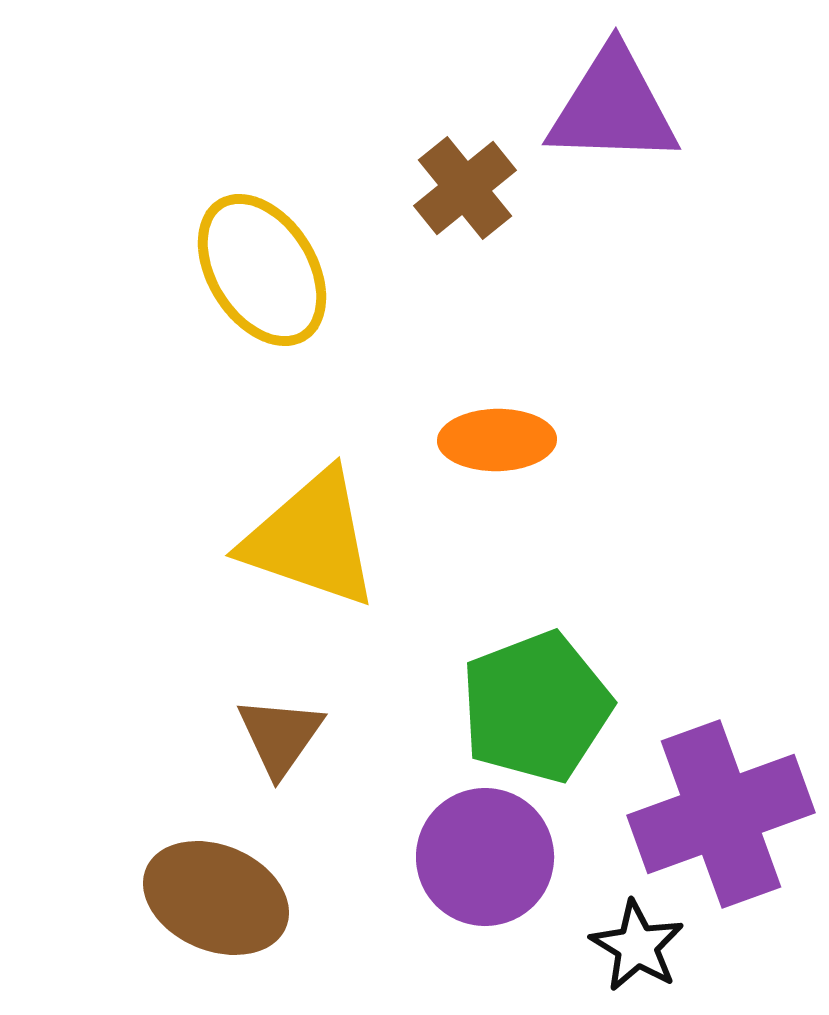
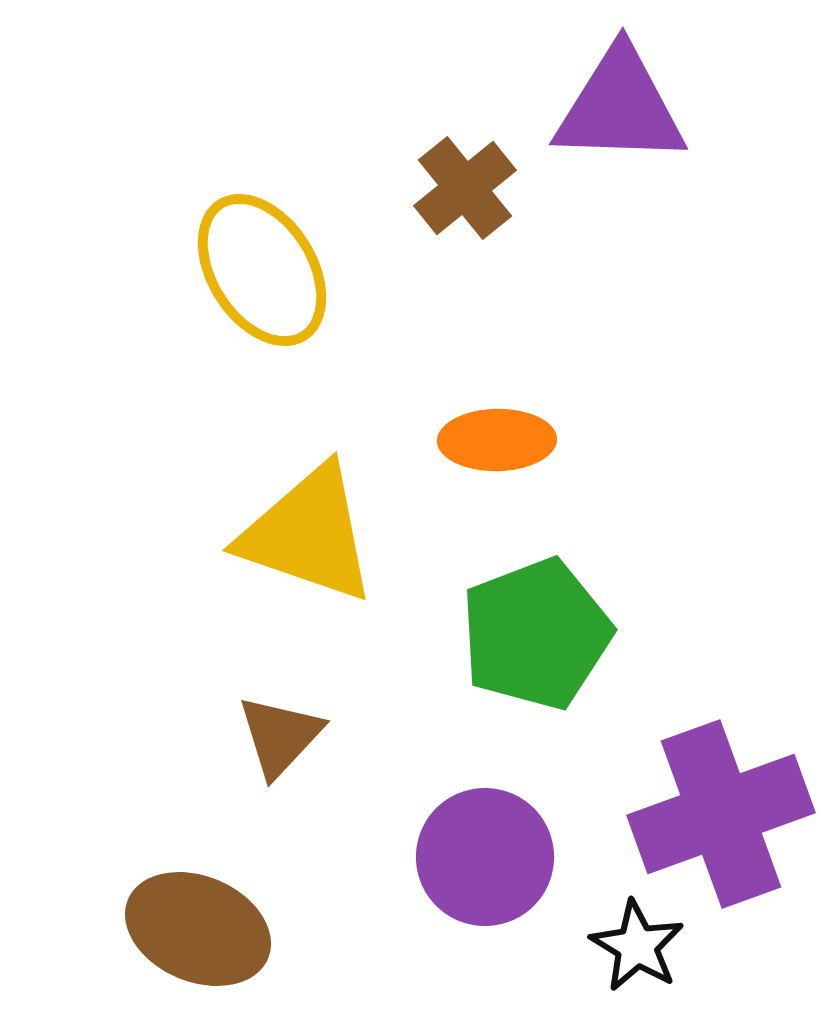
purple triangle: moved 7 px right
yellow triangle: moved 3 px left, 5 px up
green pentagon: moved 73 px up
brown triangle: rotated 8 degrees clockwise
brown ellipse: moved 18 px left, 31 px down
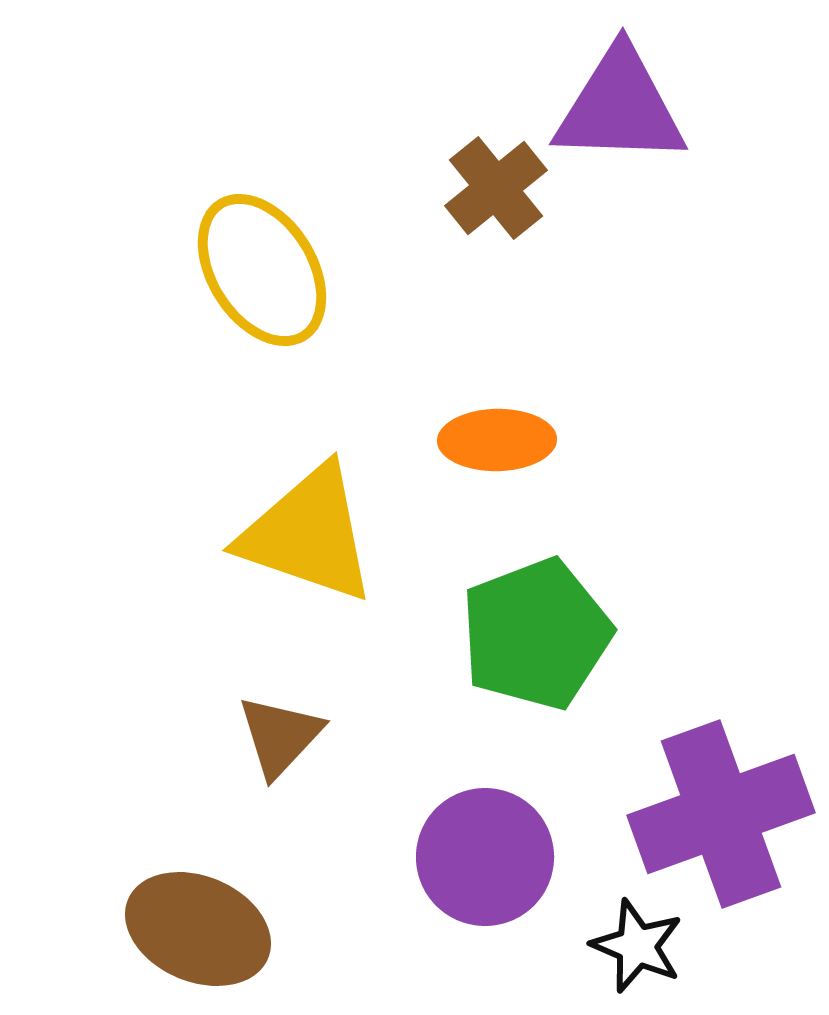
brown cross: moved 31 px right
black star: rotated 8 degrees counterclockwise
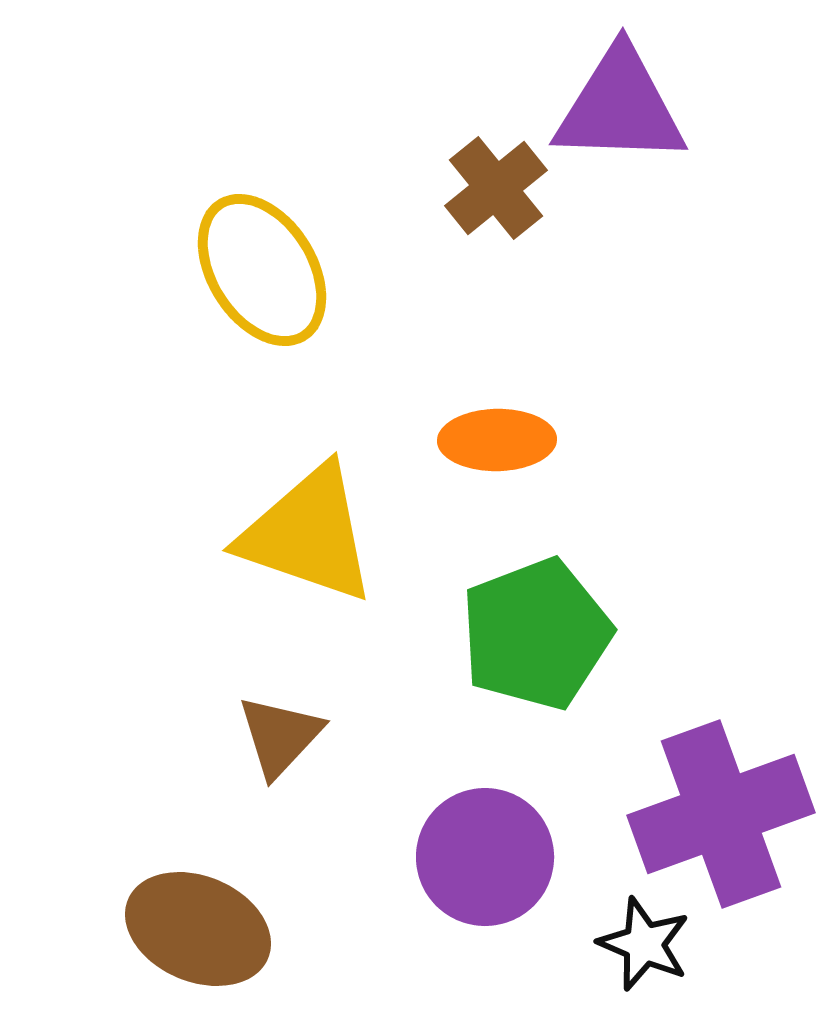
black star: moved 7 px right, 2 px up
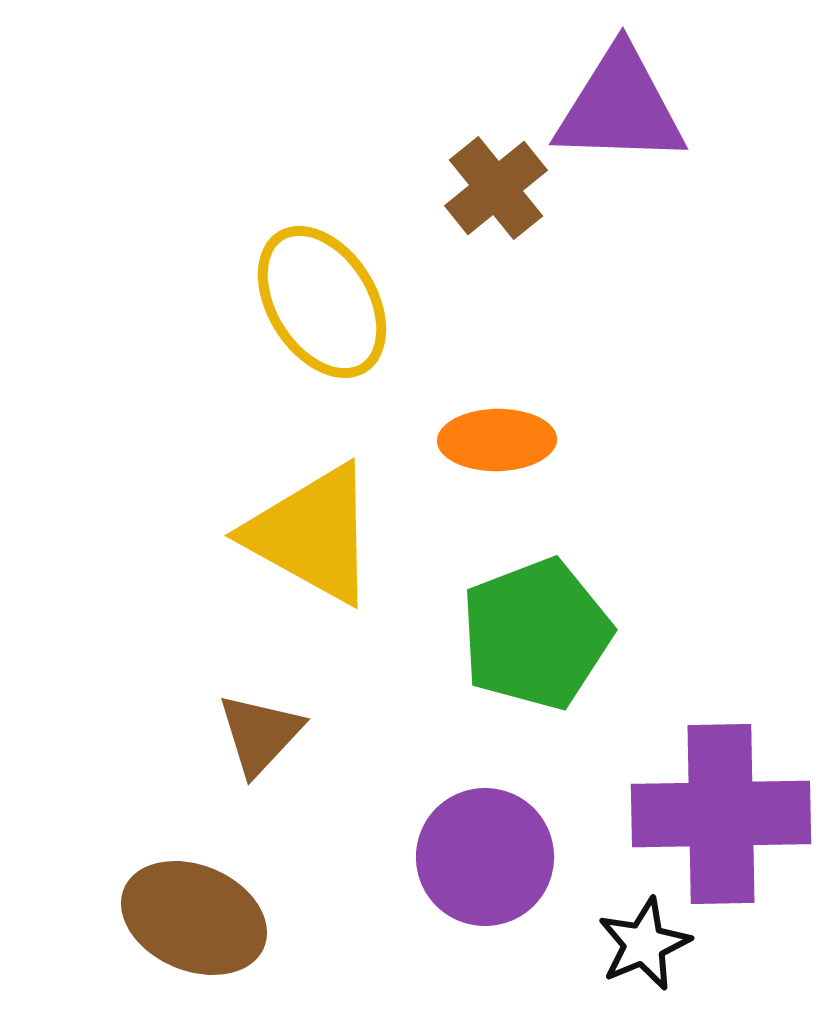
yellow ellipse: moved 60 px right, 32 px down
yellow triangle: moved 4 px right; rotated 10 degrees clockwise
brown triangle: moved 20 px left, 2 px up
purple cross: rotated 19 degrees clockwise
brown ellipse: moved 4 px left, 11 px up
black star: rotated 26 degrees clockwise
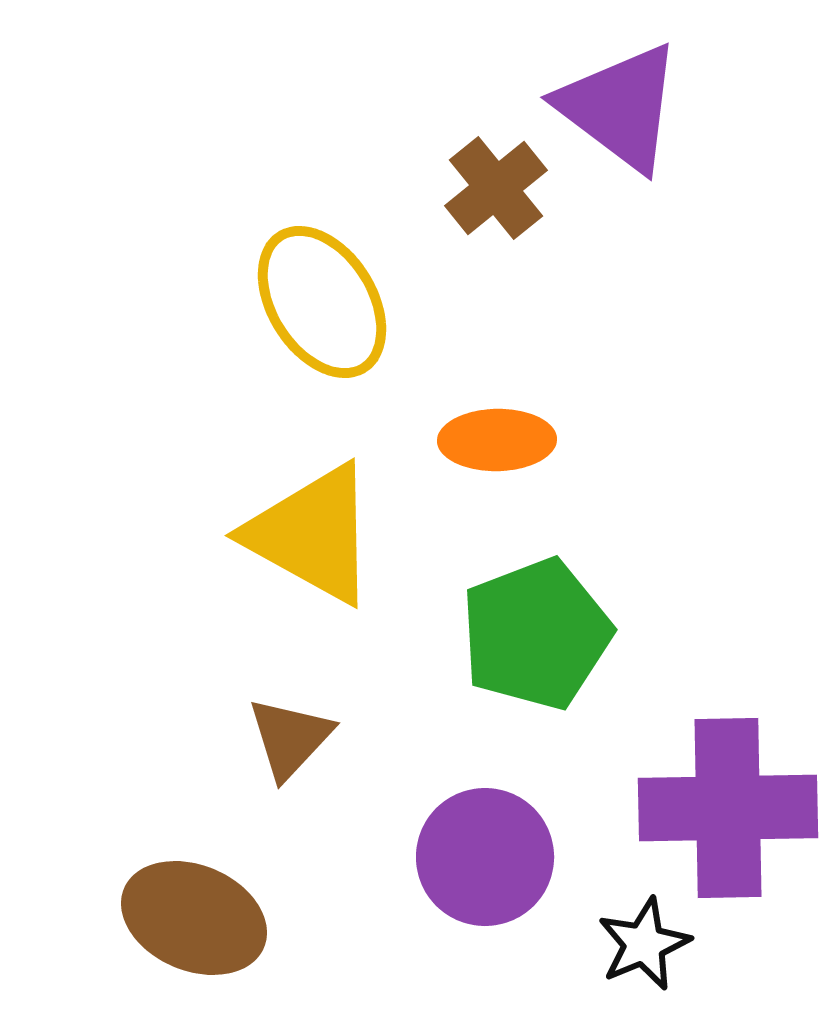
purple triangle: rotated 35 degrees clockwise
brown triangle: moved 30 px right, 4 px down
purple cross: moved 7 px right, 6 px up
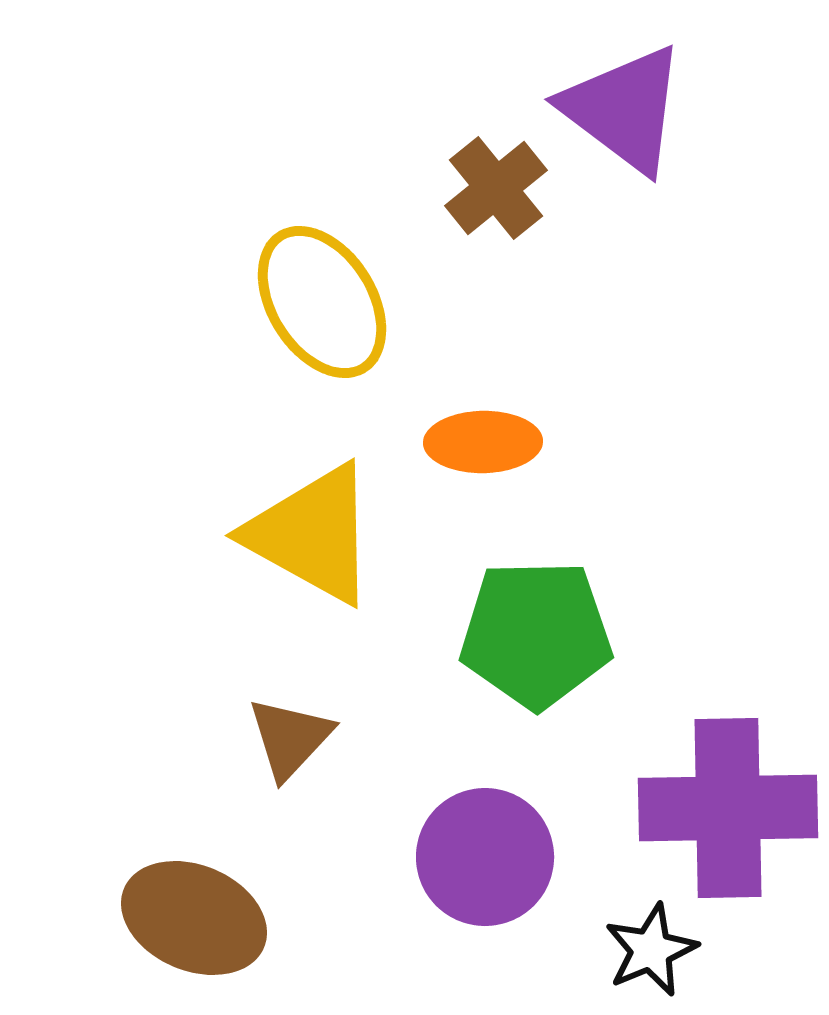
purple triangle: moved 4 px right, 2 px down
orange ellipse: moved 14 px left, 2 px down
green pentagon: rotated 20 degrees clockwise
black star: moved 7 px right, 6 px down
